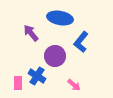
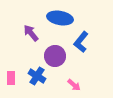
pink rectangle: moved 7 px left, 5 px up
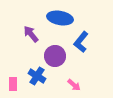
purple arrow: moved 1 px down
pink rectangle: moved 2 px right, 6 px down
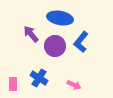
purple circle: moved 10 px up
blue cross: moved 2 px right, 2 px down
pink arrow: rotated 16 degrees counterclockwise
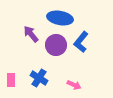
purple circle: moved 1 px right, 1 px up
pink rectangle: moved 2 px left, 4 px up
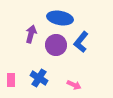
purple arrow: rotated 54 degrees clockwise
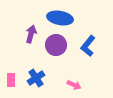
blue L-shape: moved 7 px right, 4 px down
blue cross: moved 3 px left; rotated 24 degrees clockwise
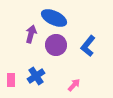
blue ellipse: moved 6 px left; rotated 15 degrees clockwise
blue cross: moved 2 px up
pink arrow: rotated 72 degrees counterclockwise
